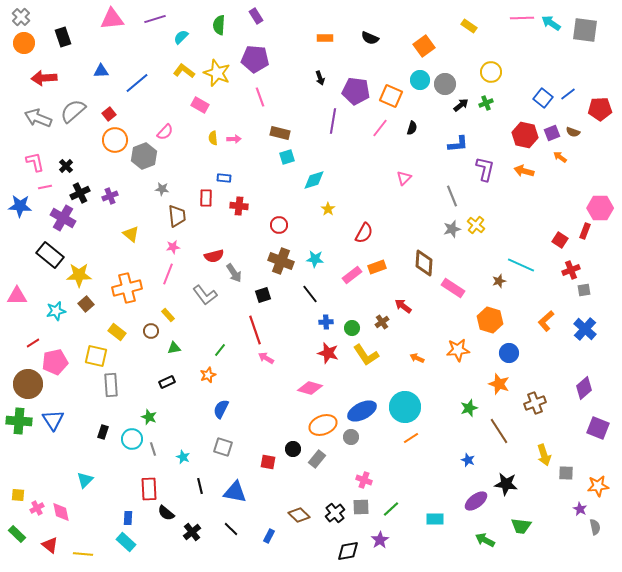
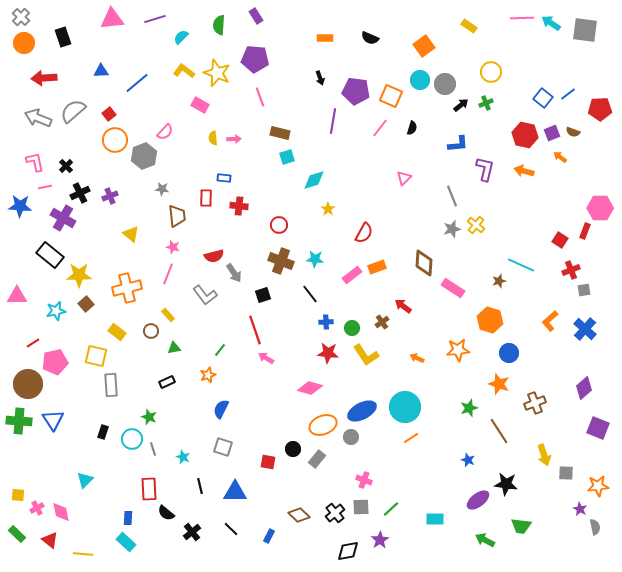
pink star at (173, 247): rotated 24 degrees clockwise
orange L-shape at (546, 321): moved 4 px right
red star at (328, 353): rotated 10 degrees counterclockwise
blue triangle at (235, 492): rotated 10 degrees counterclockwise
purple ellipse at (476, 501): moved 2 px right, 1 px up
red triangle at (50, 545): moved 5 px up
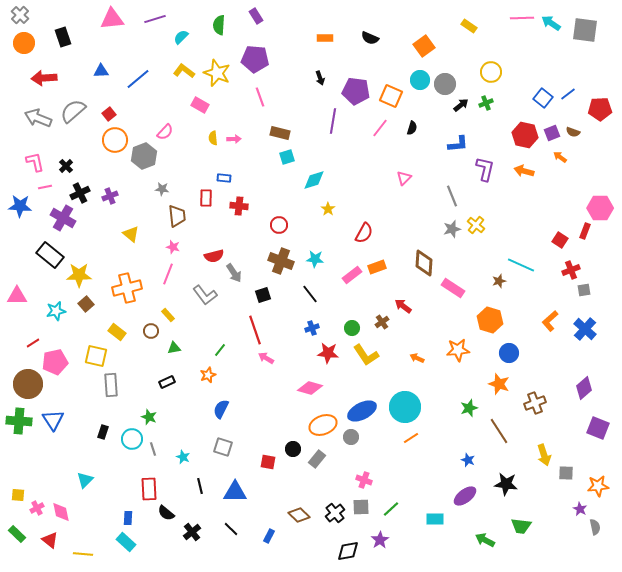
gray cross at (21, 17): moved 1 px left, 2 px up
blue line at (137, 83): moved 1 px right, 4 px up
blue cross at (326, 322): moved 14 px left, 6 px down; rotated 16 degrees counterclockwise
purple ellipse at (478, 500): moved 13 px left, 4 px up
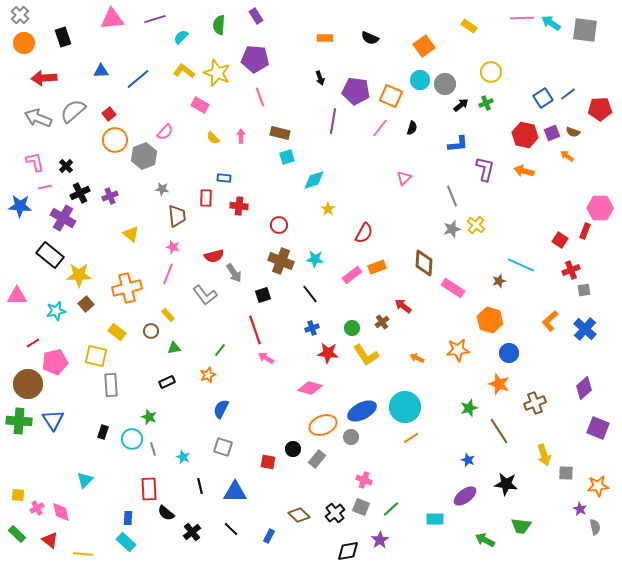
blue square at (543, 98): rotated 18 degrees clockwise
yellow semicircle at (213, 138): rotated 40 degrees counterclockwise
pink arrow at (234, 139): moved 7 px right, 3 px up; rotated 88 degrees counterclockwise
orange arrow at (560, 157): moved 7 px right, 1 px up
gray square at (361, 507): rotated 24 degrees clockwise
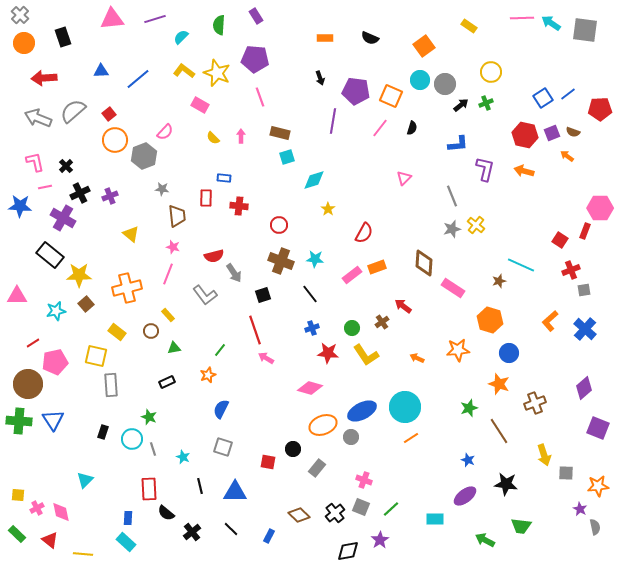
gray rectangle at (317, 459): moved 9 px down
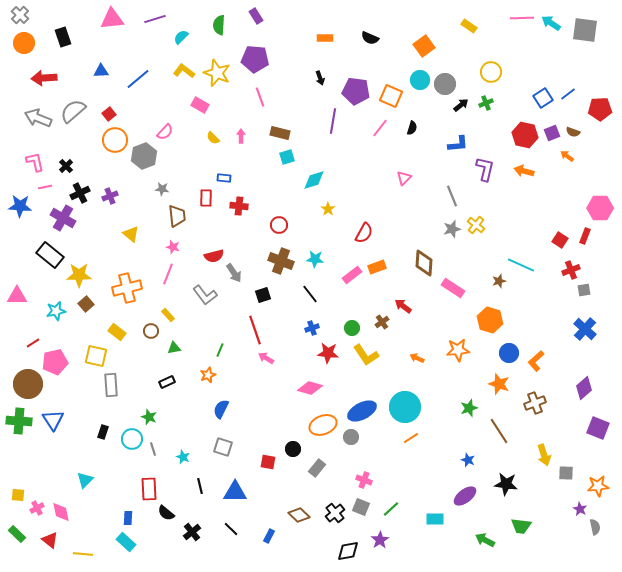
red rectangle at (585, 231): moved 5 px down
orange L-shape at (550, 321): moved 14 px left, 40 px down
green line at (220, 350): rotated 16 degrees counterclockwise
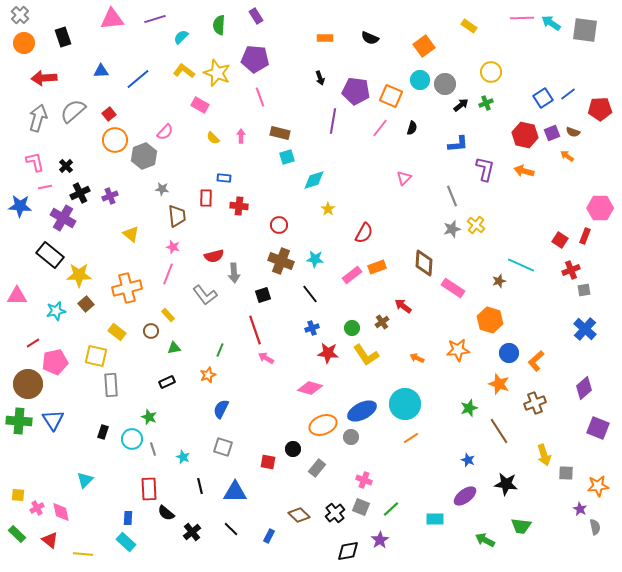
gray arrow at (38, 118): rotated 84 degrees clockwise
gray arrow at (234, 273): rotated 30 degrees clockwise
cyan circle at (405, 407): moved 3 px up
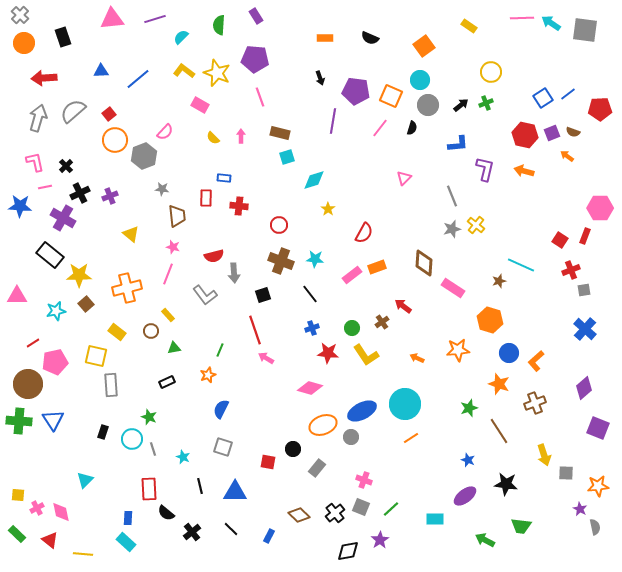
gray circle at (445, 84): moved 17 px left, 21 px down
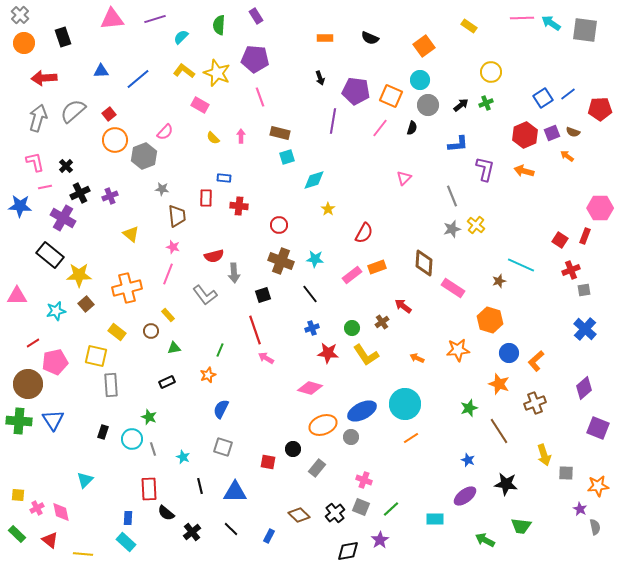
red hexagon at (525, 135): rotated 25 degrees clockwise
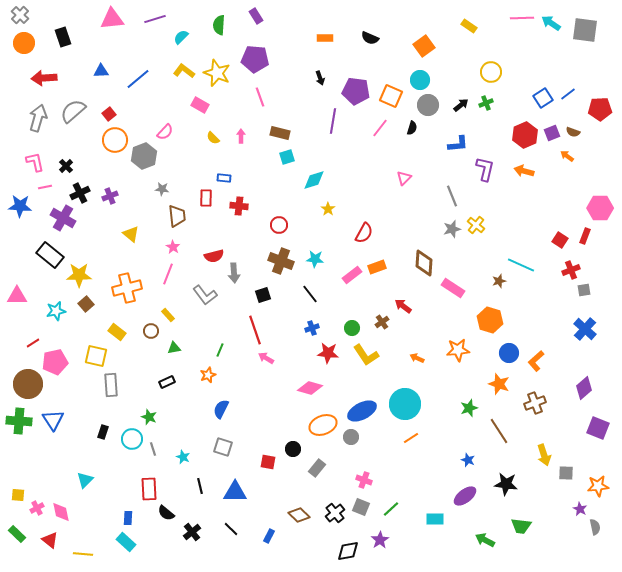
pink star at (173, 247): rotated 16 degrees clockwise
